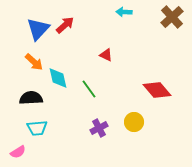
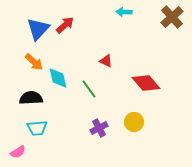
red triangle: moved 6 px down
red diamond: moved 11 px left, 7 px up
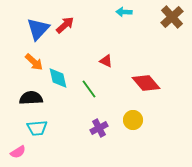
yellow circle: moved 1 px left, 2 px up
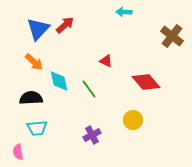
brown cross: moved 19 px down; rotated 10 degrees counterclockwise
cyan diamond: moved 1 px right, 3 px down
red diamond: moved 1 px up
purple cross: moved 7 px left, 7 px down
pink semicircle: rotated 112 degrees clockwise
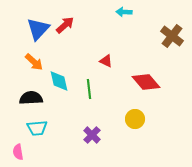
green line: rotated 30 degrees clockwise
yellow circle: moved 2 px right, 1 px up
purple cross: rotated 18 degrees counterclockwise
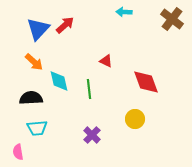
brown cross: moved 17 px up
red diamond: rotated 20 degrees clockwise
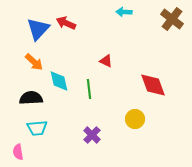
red arrow: moved 1 px right, 2 px up; rotated 114 degrees counterclockwise
red diamond: moved 7 px right, 3 px down
